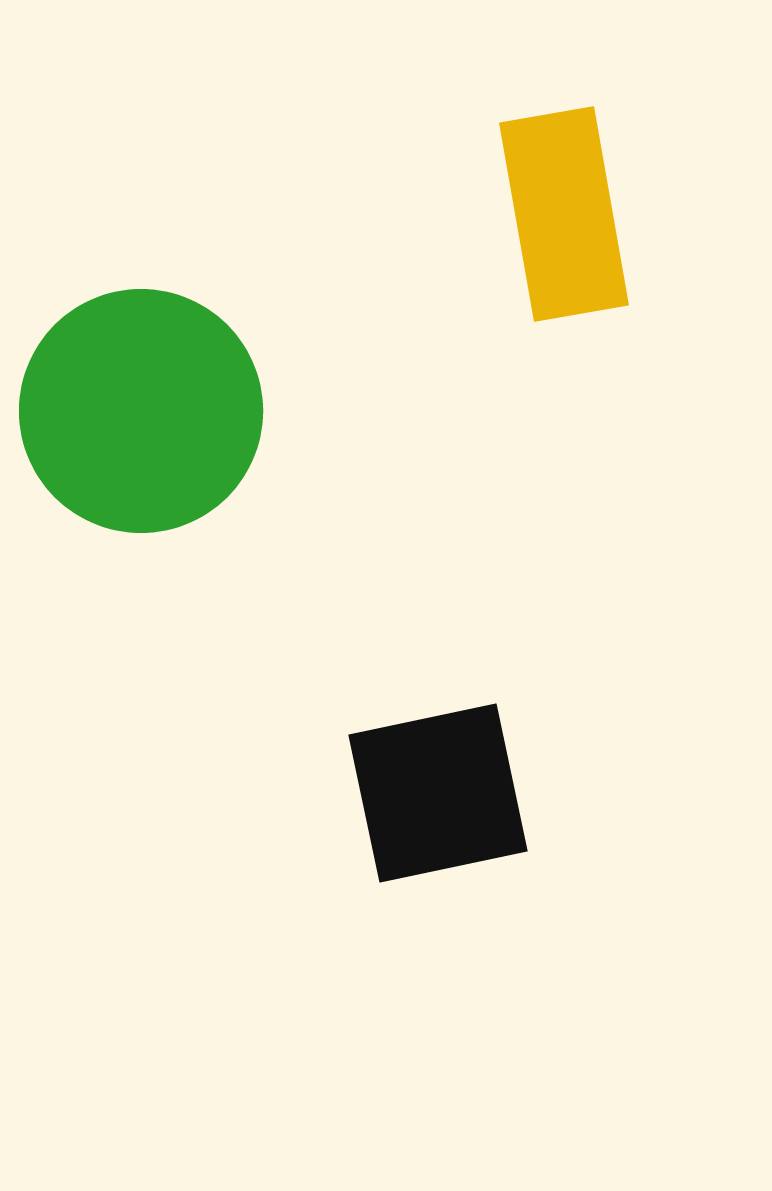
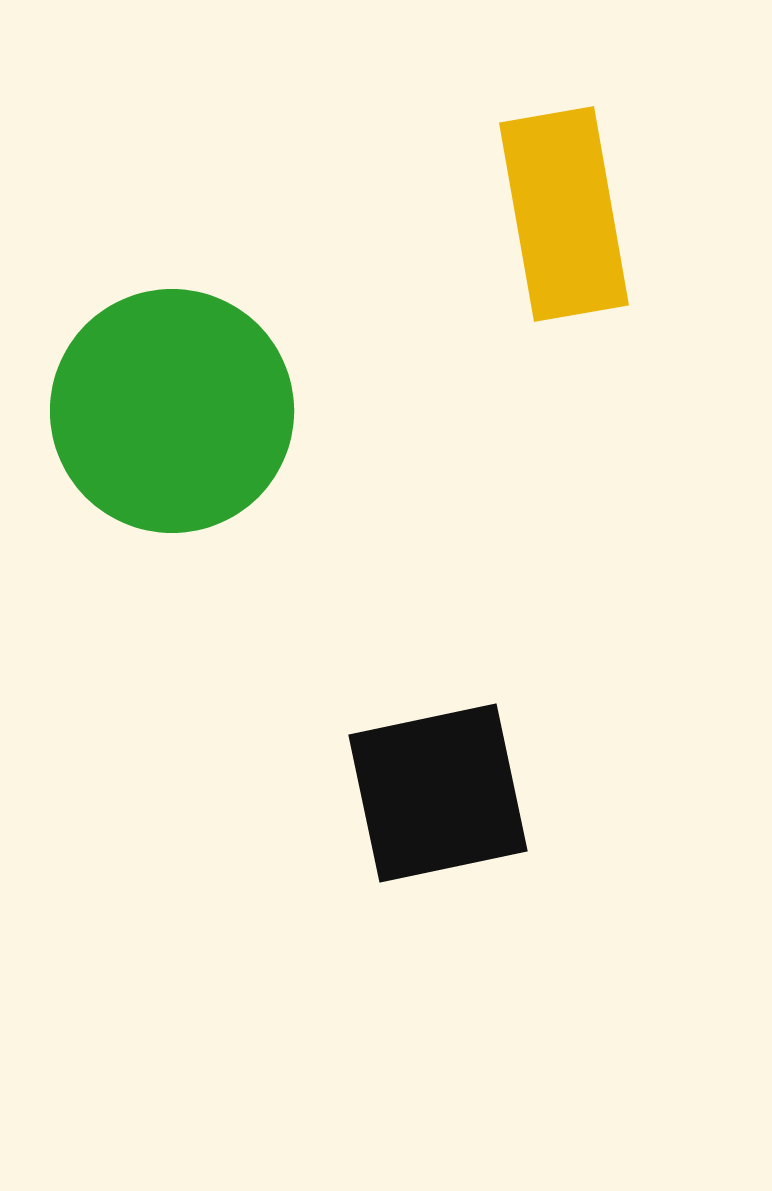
green circle: moved 31 px right
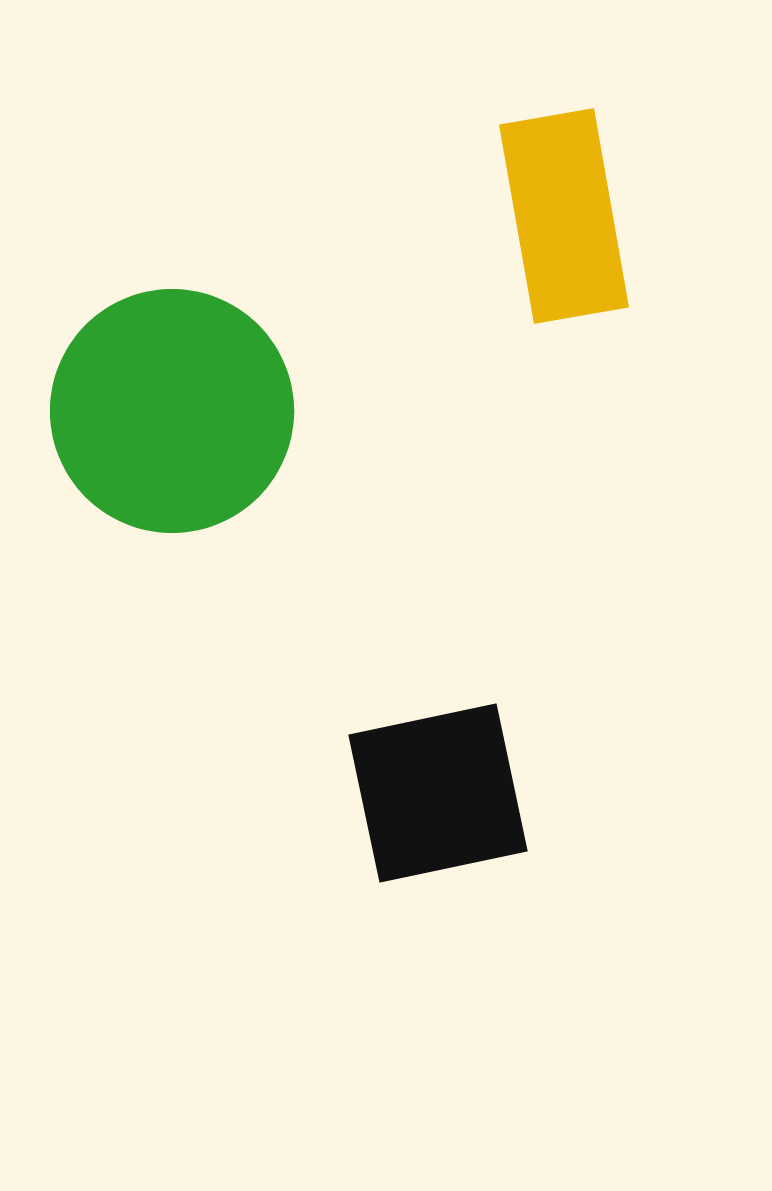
yellow rectangle: moved 2 px down
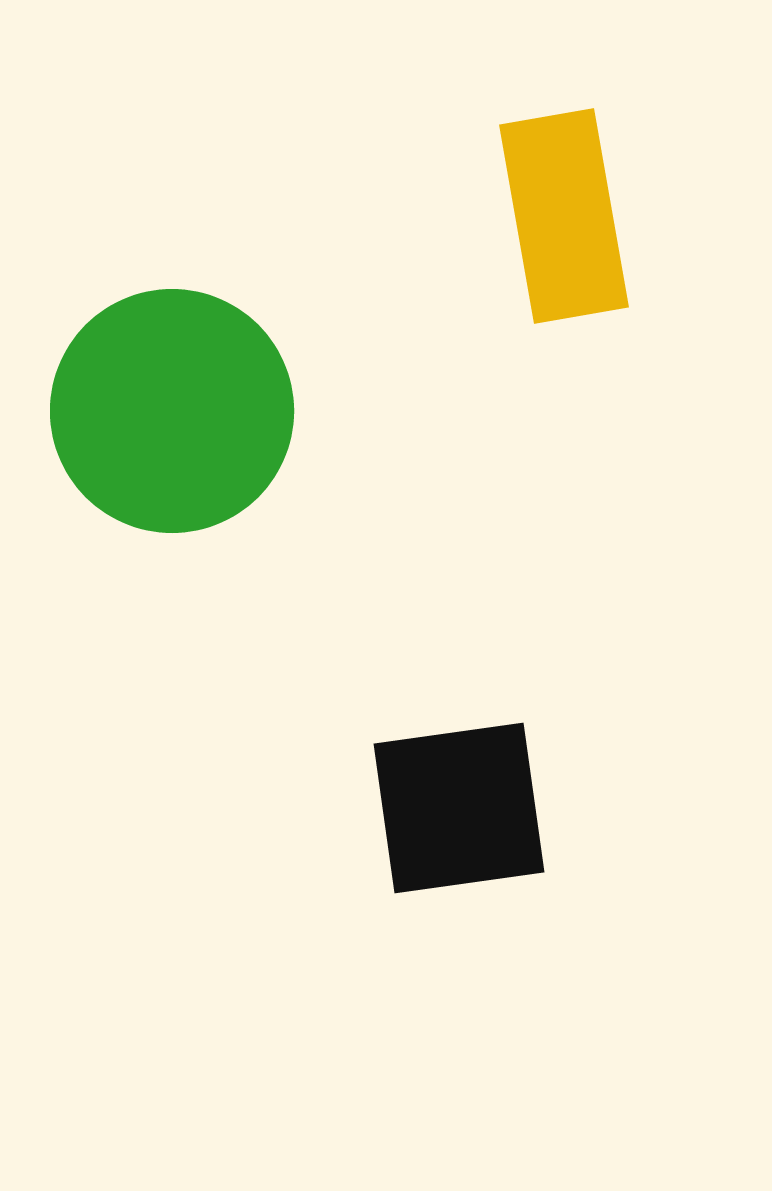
black square: moved 21 px right, 15 px down; rotated 4 degrees clockwise
